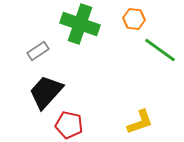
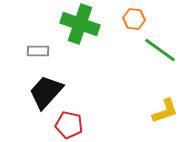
gray rectangle: rotated 35 degrees clockwise
yellow L-shape: moved 25 px right, 11 px up
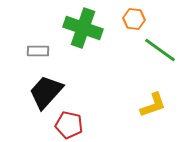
green cross: moved 3 px right, 4 px down
yellow L-shape: moved 12 px left, 6 px up
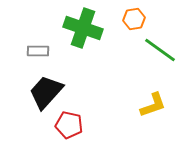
orange hexagon: rotated 15 degrees counterclockwise
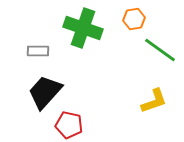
black trapezoid: moved 1 px left
yellow L-shape: moved 1 px right, 4 px up
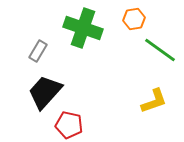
gray rectangle: rotated 60 degrees counterclockwise
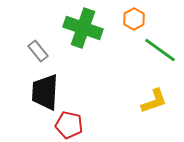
orange hexagon: rotated 20 degrees counterclockwise
gray rectangle: rotated 70 degrees counterclockwise
black trapezoid: rotated 39 degrees counterclockwise
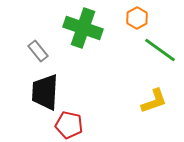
orange hexagon: moved 3 px right, 1 px up
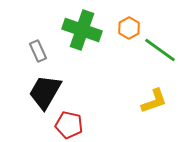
orange hexagon: moved 8 px left, 10 px down
green cross: moved 1 px left, 2 px down
gray rectangle: rotated 15 degrees clockwise
black trapezoid: rotated 27 degrees clockwise
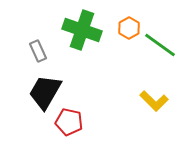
green line: moved 5 px up
yellow L-shape: rotated 64 degrees clockwise
red pentagon: moved 3 px up
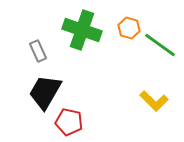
orange hexagon: rotated 15 degrees counterclockwise
